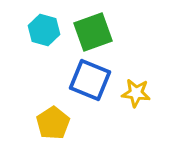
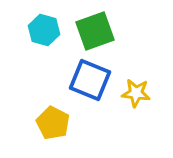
green square: moved 2 px right, 1 px up
yellow pentagon: rotated 12 degrees counterclockwise
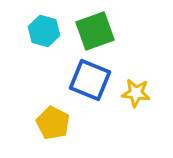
cyan hexagon: moved 1 px down
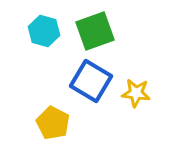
blue square: moved 1 px right, 1 px down; rotated 9 degrees clockwise
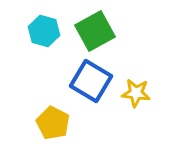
green square: rotated 9 degrees counterclockwise
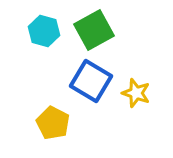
green square: moved 1 px left, 1 px up
yellow star: rotated 12 degrees clockwise
